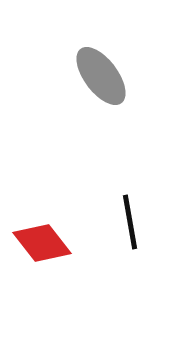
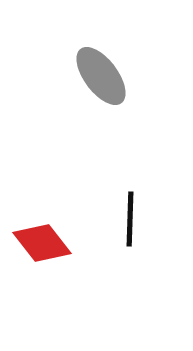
black line: moved 3 px up; rotated 12 degrees clockwise
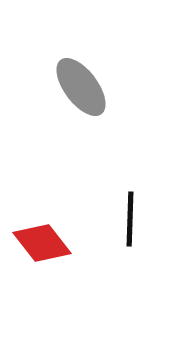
gray ellipse: moved 20 px left, 11 px down
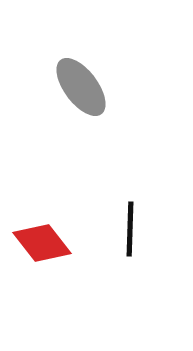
black line: moved 10 px down
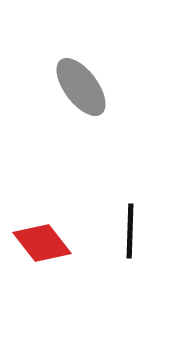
black line: moved 2 px down
